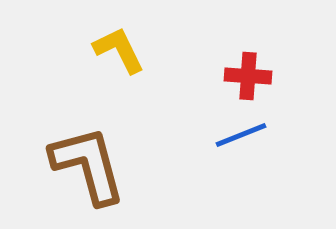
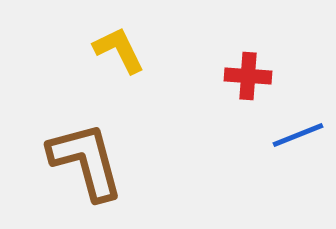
blue line: moved 57 px right
brown L-shape: moved 2 px left, 4 px up
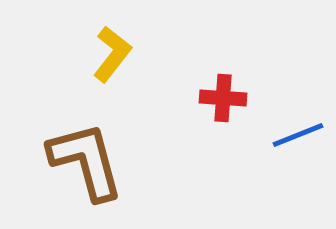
yellow L-shape: moved 7 px left, 4 px down; rotated 64 degrees clockwise
red cross: moved 25 px left, 22 px down
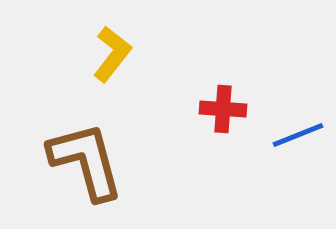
red cross: moved 11 px down
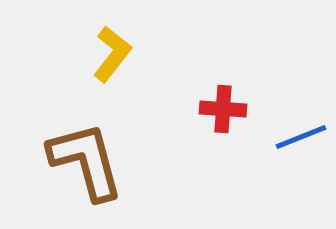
blue line: moved 3 px right, 2 px down
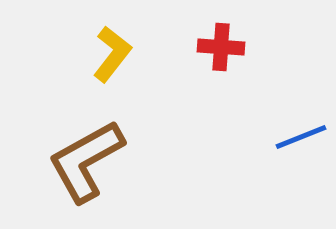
red cross: moved 2 px left, 62 px up
brown L-shape: rotated 104 degrees counterclockwise
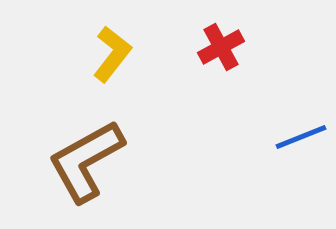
red cross: rotated 33 degrees counterclockwise
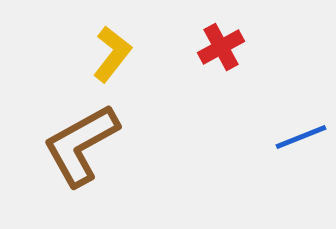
brown L-shape: moved 5 px left, 16 px up
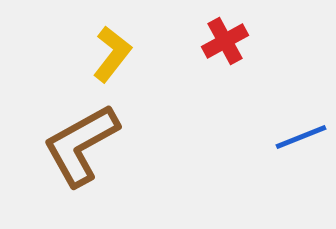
red cross: moved 4 px right, 6 px up
